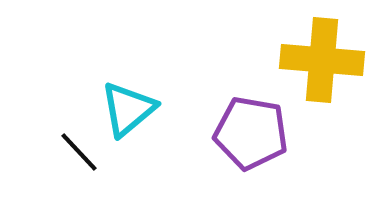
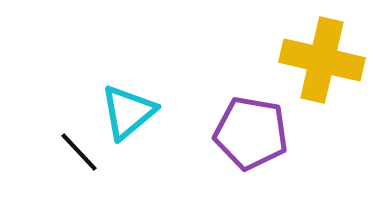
yellow cross: rotated 8 degrees clockwise
cyan triangle: moved 3 px down
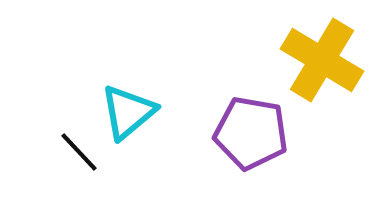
yellow cross: rotated 18 degrees clockwise
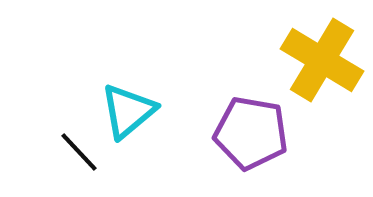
cyan triangle: moved 1 px up
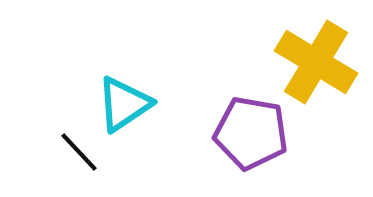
yellow cross: moved 6 px left, 2 px down
cyan triangle: moved 4 px left, 7 px up; rotated 6 degrees clockwise
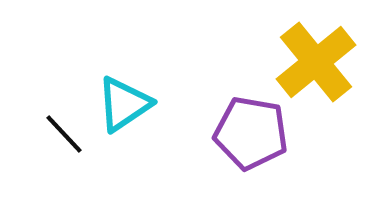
yellow cross: rotated 20 degrees clockwise
black line: moved 15 px left, 18 px up
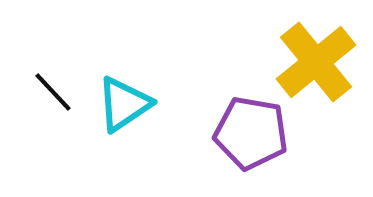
black line: moved 11 px left, 42 px up
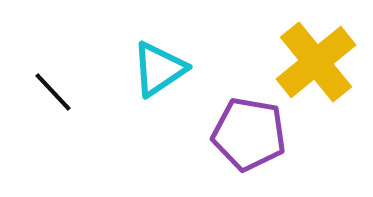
cyan triangle: moved 35 px right, 35 px up
purple pentagon: moved 2 px left, 1 px down
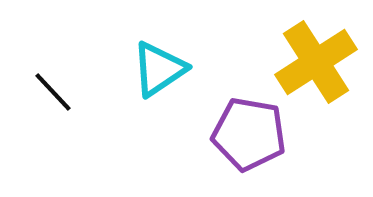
yellow cross: rotated 6 degrees clockwise
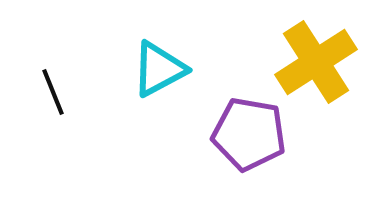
cyan triangle: rotated 6 degrees clockwise
black line: rotated 21 degrees clockwise
